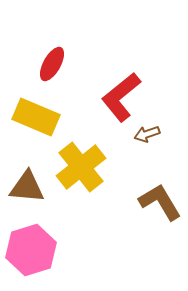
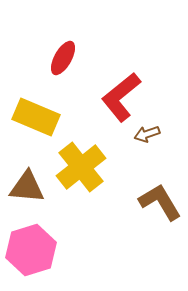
red ellipse: moved 11 px right, 6 px up
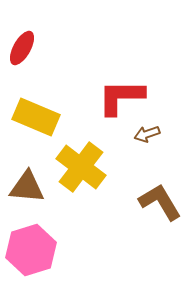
red ellipse: moved 41 px left, 10 px up
red L-shape: rotated 39 degrees clockwise
yellow cross: rotated 15 degrees counterclockwise
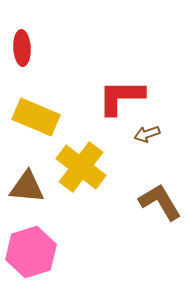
red ellipse: rotated 32 degrees counterclockwise
pink hexagon: moved 2 px down
